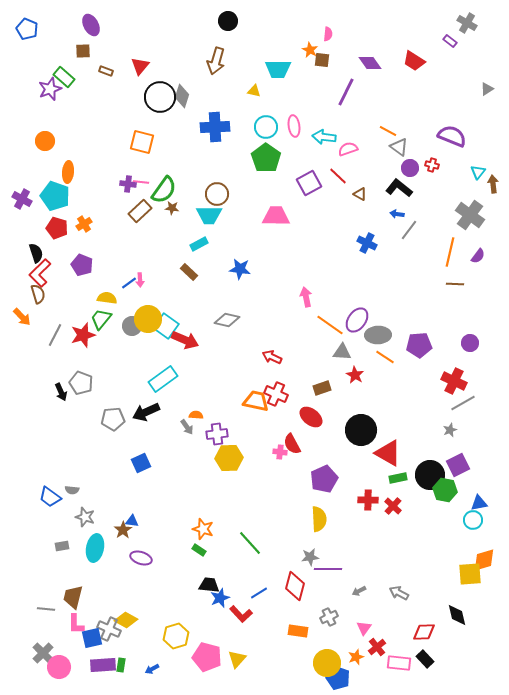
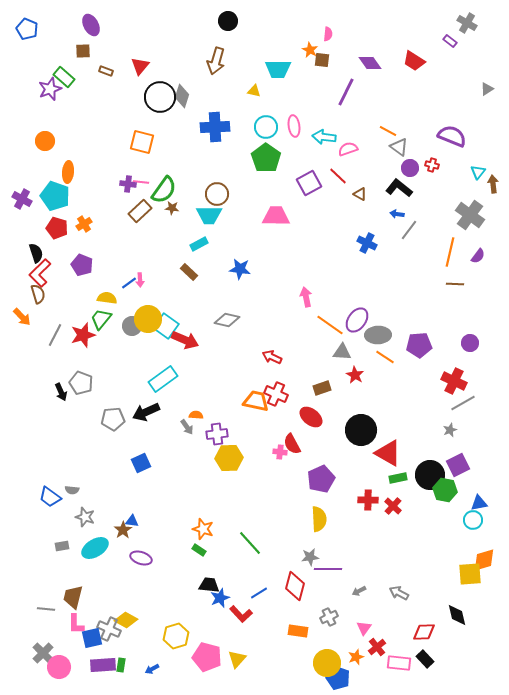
purple pentagon at (324, 479): moved 3 px left
cyan ellipse at (95, 548): rotated 48 degrees clockwise
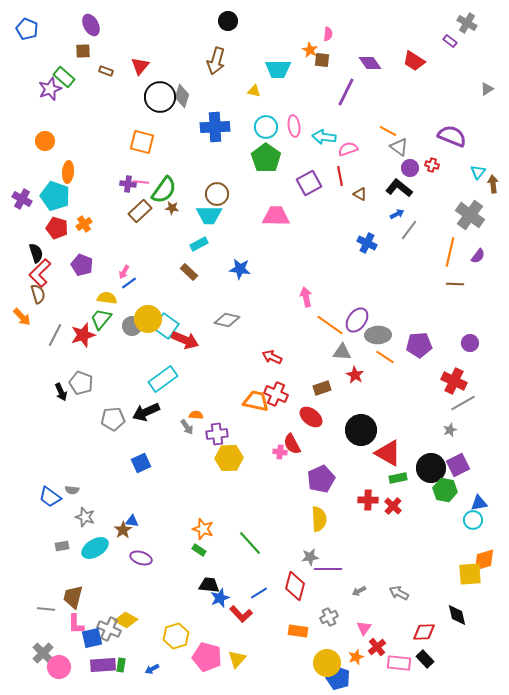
red line at (338, 176): moved 2 px right; rotated 36 degrees clockwise
blue arrow at (397, 214): rotated 144 degrees clockwise
pink arrow at (140, 280): moved 16 px left, 8 px up; rotated 32 degrees clockwise
black circle at (430, 475): moved 1 px right, 7 px up
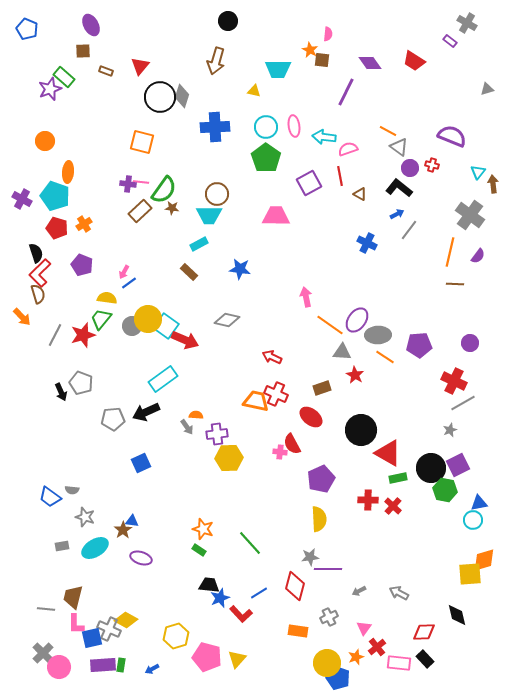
gray triangle at (487, 89): rotated 16 degrees clockwise
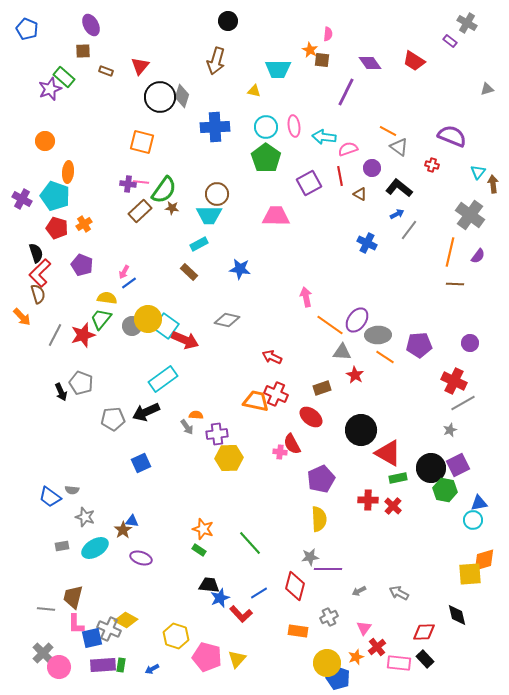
purple circle at (410, 168): moved 38 px left
yellow hexagon at (176, 636): rotated 25 degrees counterclockwise
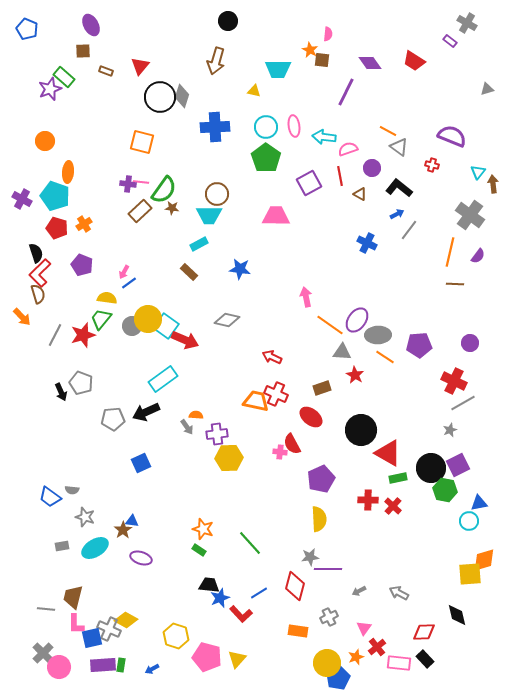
cyan circle at (473, 520): moved 4 px left, 1 px down
blue pentagon at (338, 678): rotated 25 degrees clockwise
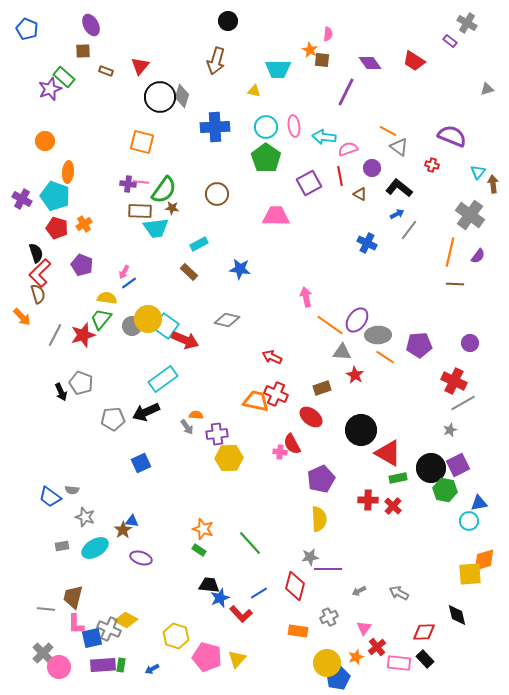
brown rectangle at (140, 211): rotated 45 degrees clockwise
cyan trapezoid at (209, 215): moved 53 px left, 13 px down; rotated 8 degrees counterclockwise
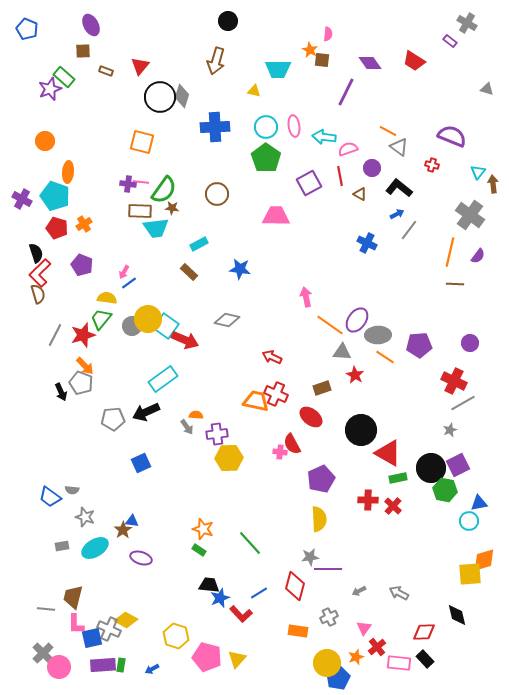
gray triangle at (487, 89): rotated 32 degrees clockwise
orange arrow at (22, 317): moved 63 px right, 49 px down
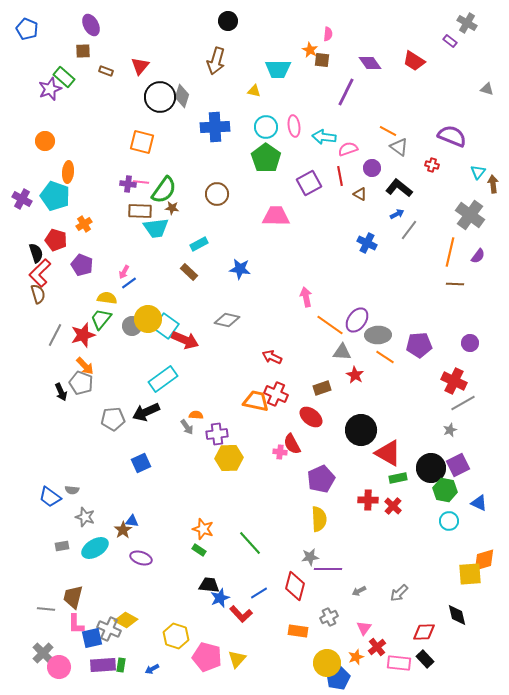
red pentagon at (57, 228): moved 1 px left, 12 px down
blue triangle at (479, 503): rotated 36 degrees clockwise
cyan circle at (469, 521): moved 20 px left
gray arrow at (399, 593): rotated 72 degrees counterclockwise
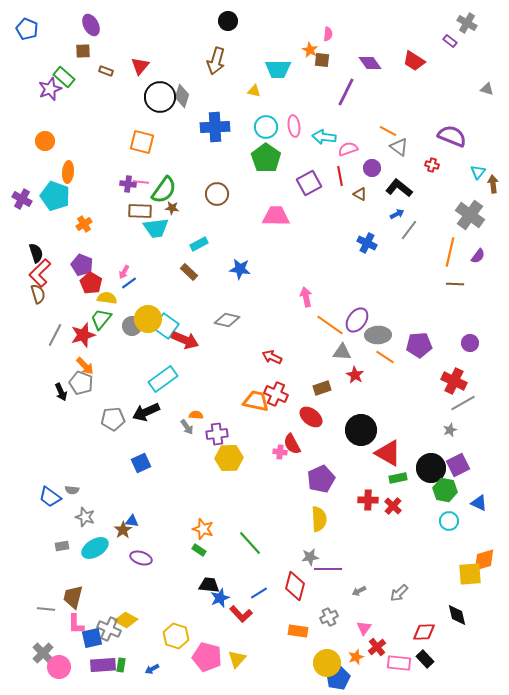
red pentagon at (56, 240): moved 35 px right, 43 px down; rotated 15 degrees clockwise
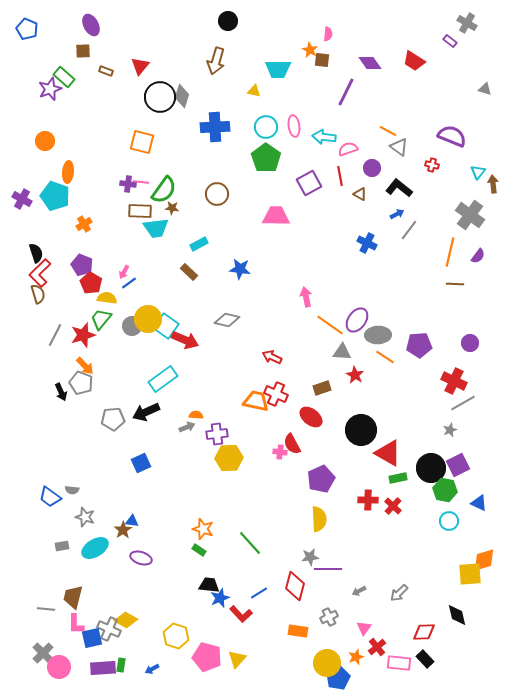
gray triangle at (487, 89): moved 2 px left
gray arrow at (187, 427): rotated 77 degrees counterclockwise
purple rectangle at (103, 665): moved 3 px down
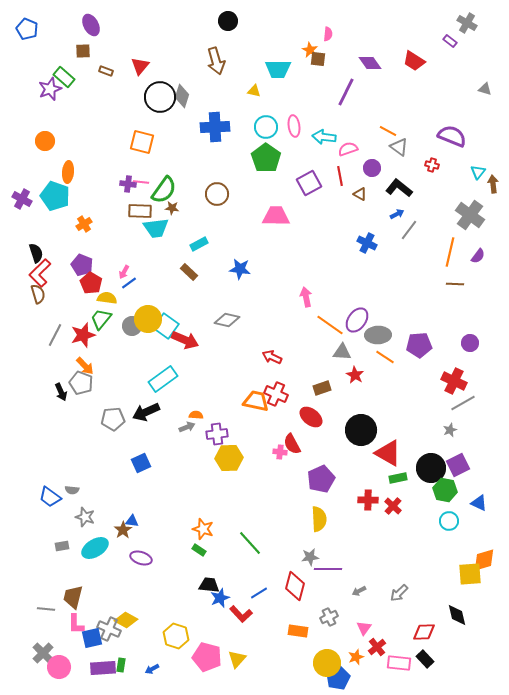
brown square at (322, 60): moved 4 px left, 1 px up
brown arrow at (216, 61): rotated 32 degrees counterclockwise
